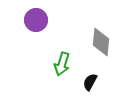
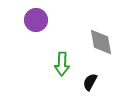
gray diamond: rotated 16 degrees counterclockwise
green arrow: rotated 15 degrees counterclockwise
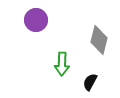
gray diamond: moved 2 px left, 2 px up; rotated 24 degrees clockwise
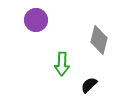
black semicircle: moved 1 px left, 3 px down; rotated 18 degrees clockwise
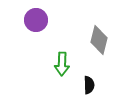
black semicircle: rotated 132 degrees clockwise
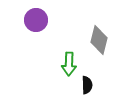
green arrow: moved 7 px right
black semicircle: moved 2 px left
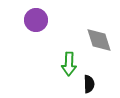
gray diamond: rotated 32 degrees counterclockwise
black semicircle: moved 2 px right, 1 px up
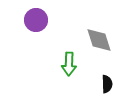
black semicircle: moved 18 px right
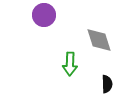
purple circle: moved 8 px right, 5 px up
green arrow: moved 1 px right
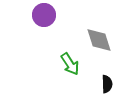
green arrow: rotated 35 degrees counterclockwise
